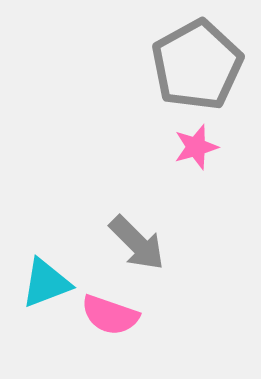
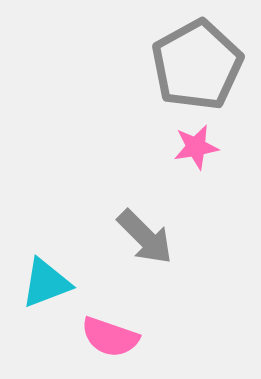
pink star: rotated 6 degrees clockwise
gray arrow: moved 8 px right, 6 px up
pink semicircle: moved 22 px down
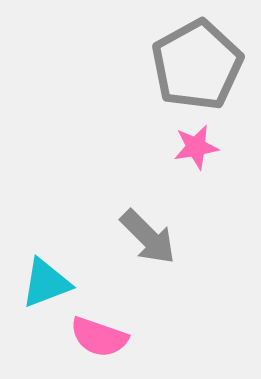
gray arrow: moved 3 px right
pink semicircle: moved 11 px left
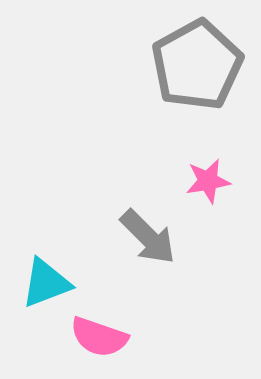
pink star: moved 12 px right, 34 px down
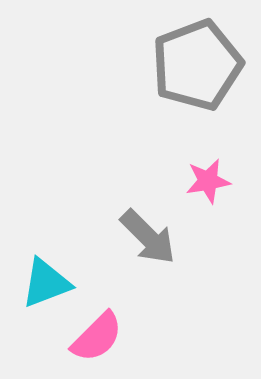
gray pentagon: rotated 8 degrees clockwise
pink semicircle: moved 2 px left; rotated 64 degrees counterclockwise
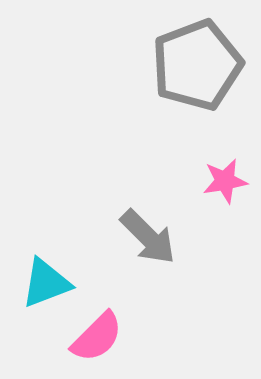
pink star: moved 17 px right
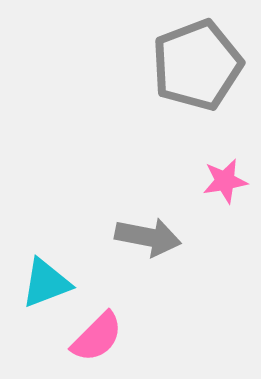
gray arrow: rotated 34 degrees counterclockwise
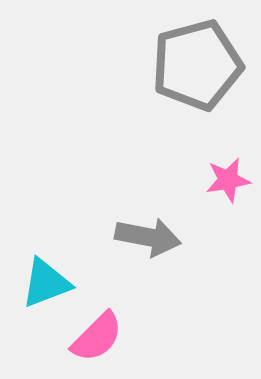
gray pentagon: rotated 6 degrees clockwise
pink star: moved 3 px right, 1 px up
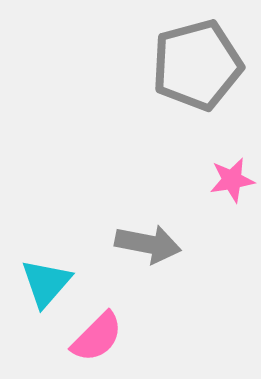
pink star: moved 4 px right
gray arrow: moved 7 px down
cyan triangle: rotated 28 degrees counterclockwise
